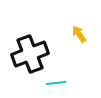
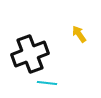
cyan line: moved 9 px left; rotated 12 degrees clockwise
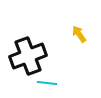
black cross: moved 2 px left, 2 px down
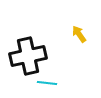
black cross: rotated 9 degrees clockwise
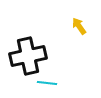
yellow arrow: moved 8 px up
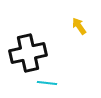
black cross: moved 3 px up
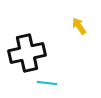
black cross: moved 1 px left
